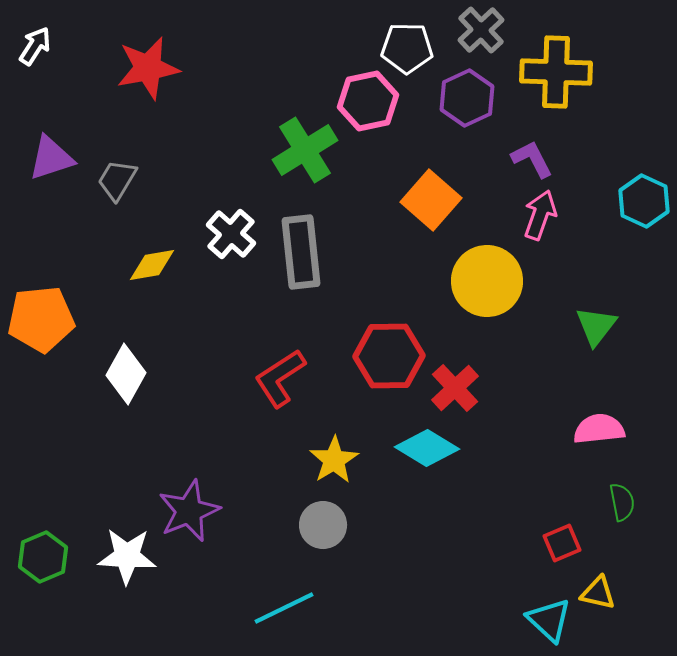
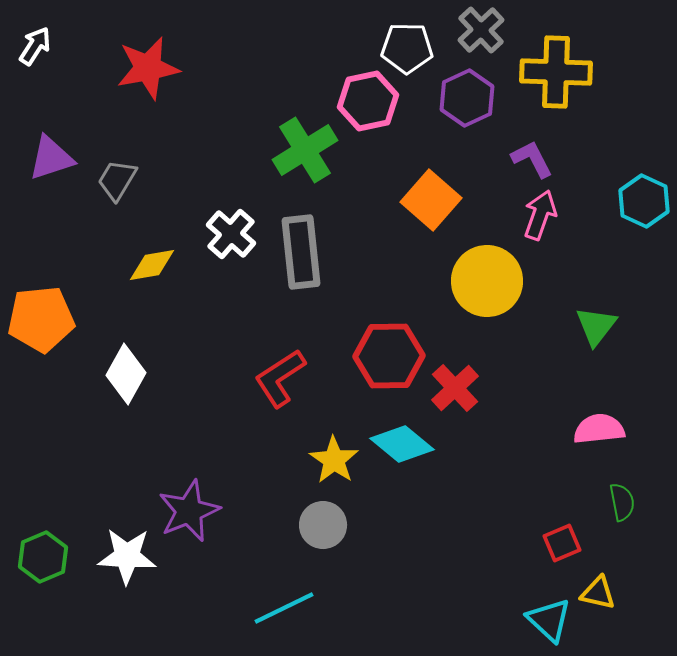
cyan diamond: moved 25 px left, 4 px up; rotated 8 degrees clockwise
yellow star: rotated 6 degrees counterclockwise
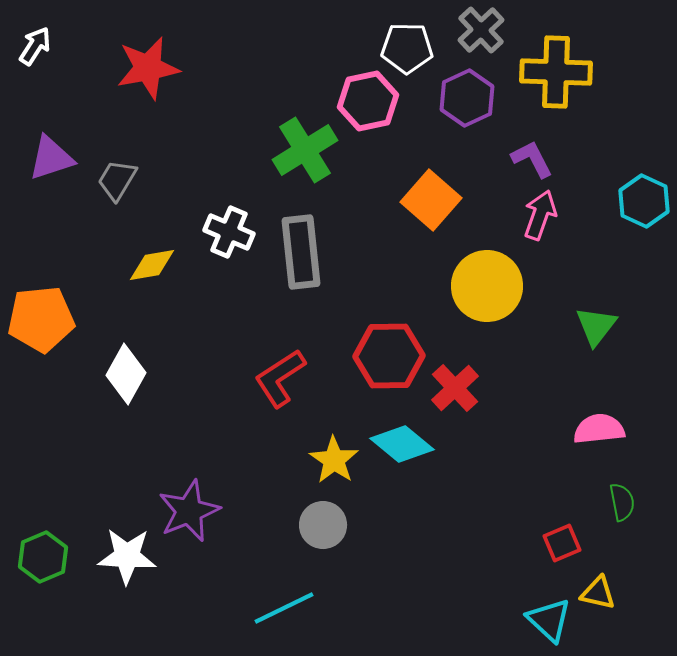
white cross: moved 2 px left, 2 px up; rotated 18 degrees counterclockwise
yellow circle: moved 5 px down
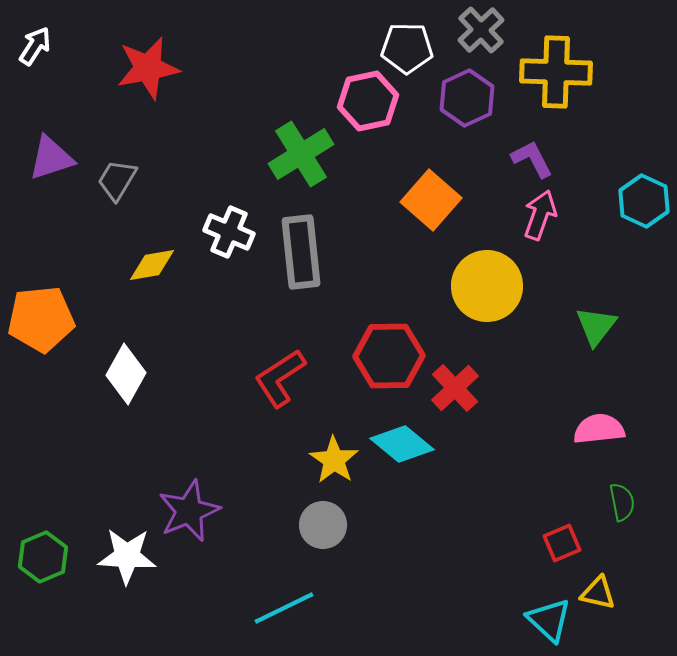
green cross: moved 4 px left, 4 px down
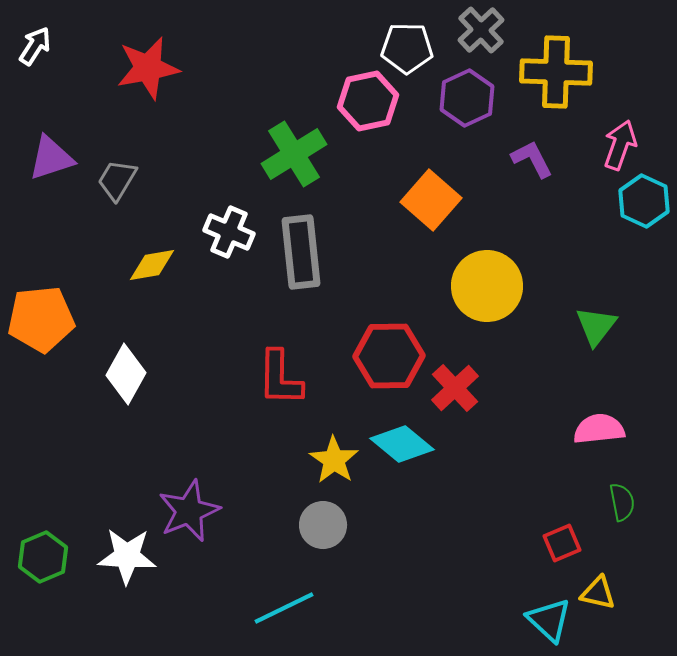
green cross: moved 7 px left
pink arrow: moved 80 px right, 70 px up
red L-shape: rotated 56 degrees counterclockwise
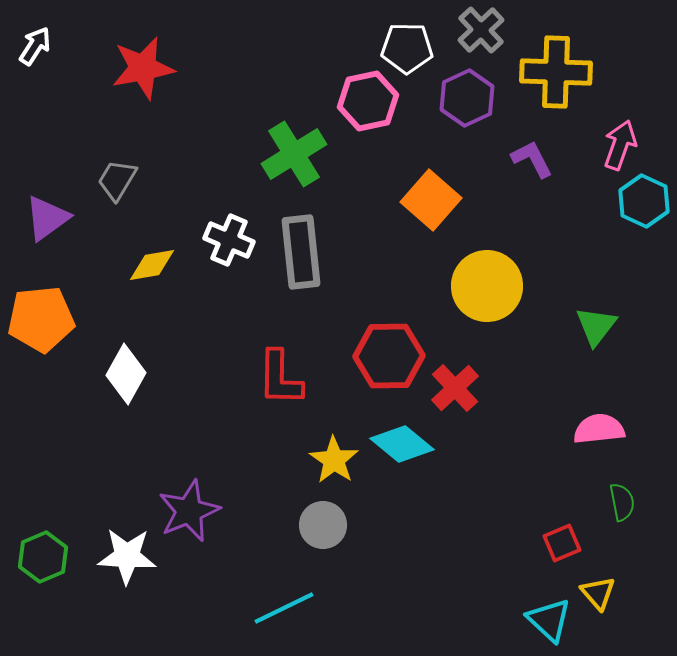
red star: moved 5 px left
purple triangle: moved 4 px left, 60 px down; rotated 18 degrees counterclockwise
white cross: moved 8 px down
yellow triangle: rotated 36 degrees clockwise
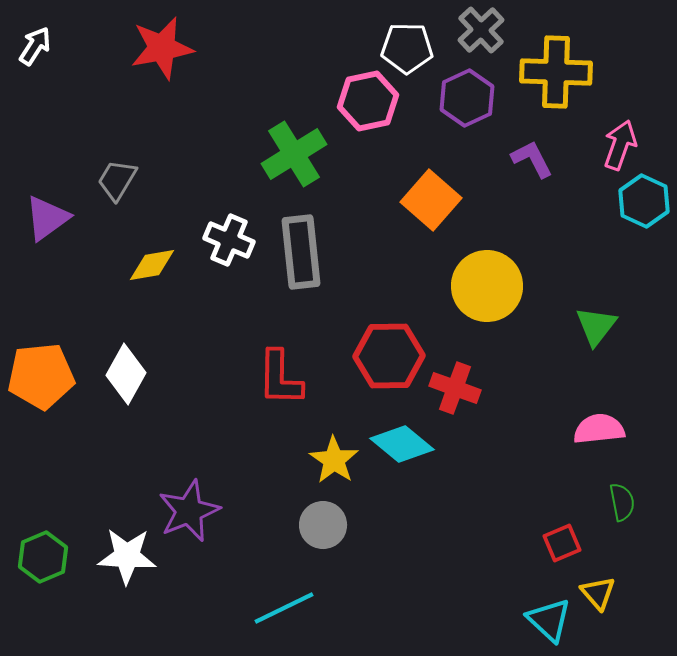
red star: moved 19 px right, 20 px up
orange pentagon: moved 57 px down
red cross: rotated 27 degrees counterclockwise
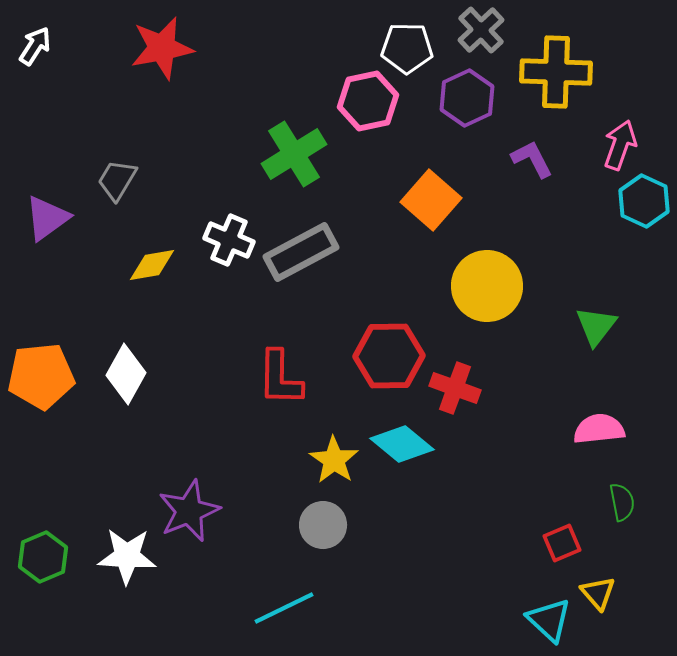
gray rectangle: rotated 68 degrees clockwise
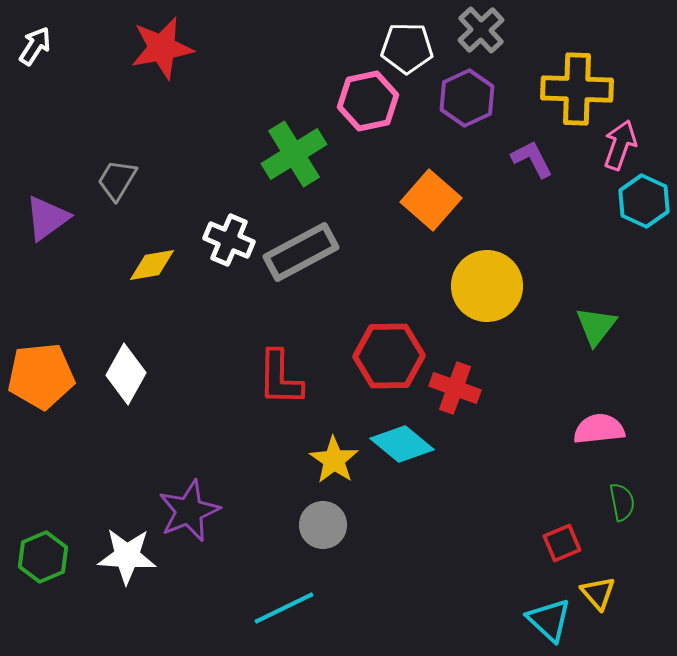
yellow cross: moved 21 px right, 17 px down
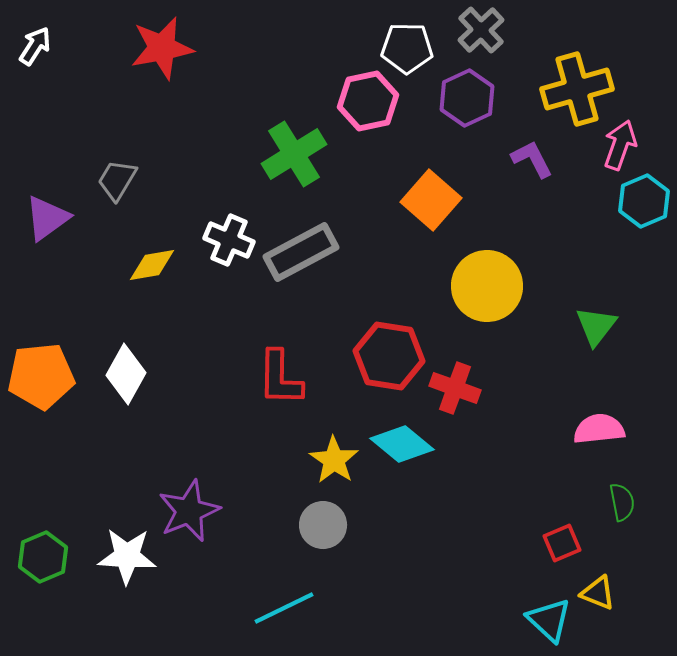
yellow cross: rotated 18 degrees counterclockwise
cyan hexagon: rotated 12 degrees clockwise
red hexagon: rotated 10 degrees clockwise
yellow triangle: rotated 27 degrees counterclockwise
